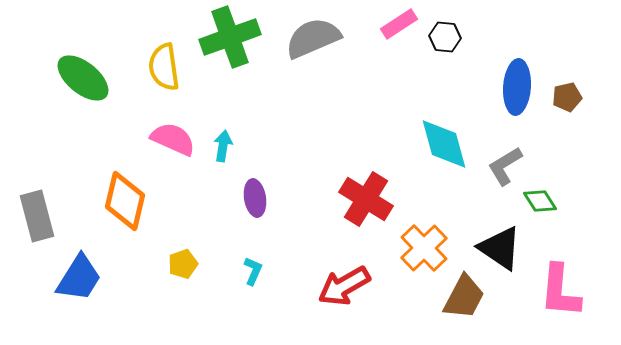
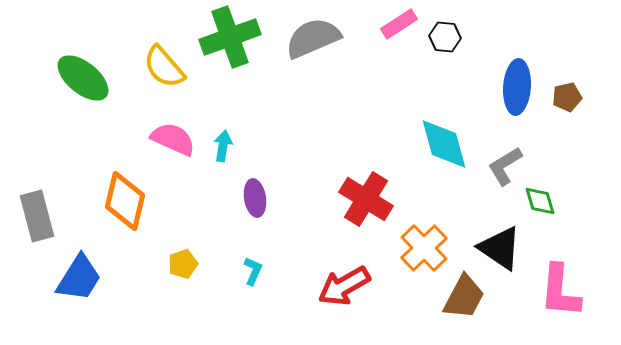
yellow semicircle: rotated 33 degrees counterclockwise
green diamond: rotated 16 degrees clockwise
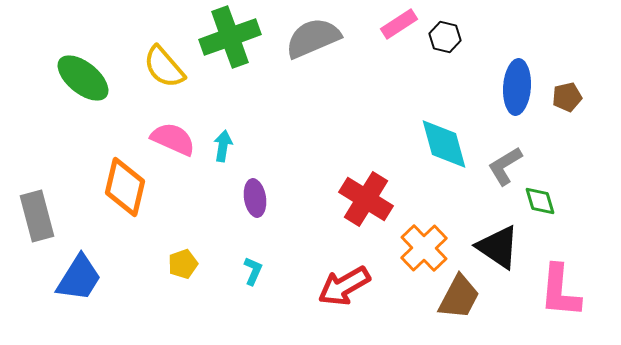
black hexagon: rotated 8 degrees clockwise
orange diamond: moved 14 px up
black triangle: moved 2 px left, 1 px up
brown trapezoid: moved 5 px left
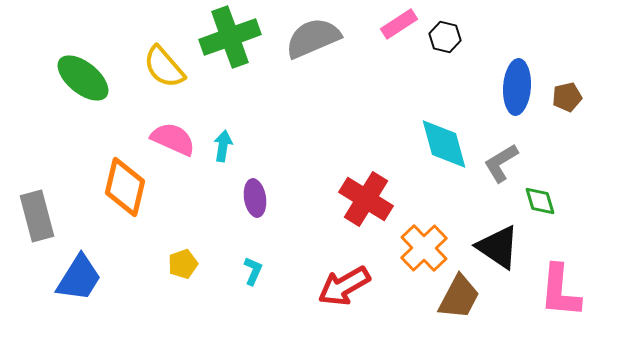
gray L-shape: moved 4 px left, 3 px up
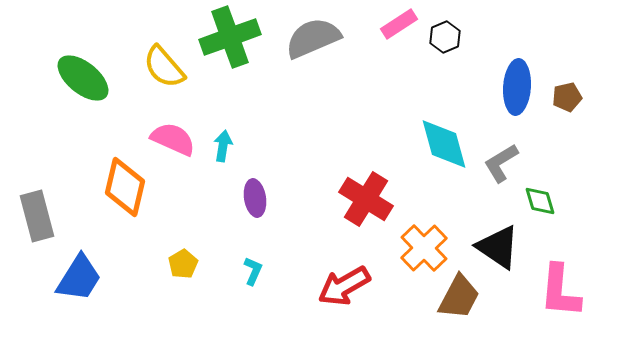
black hexagon: rotated 24 degrees clockwise
yellow pentagon: rotated 12 degrees counterclockwise
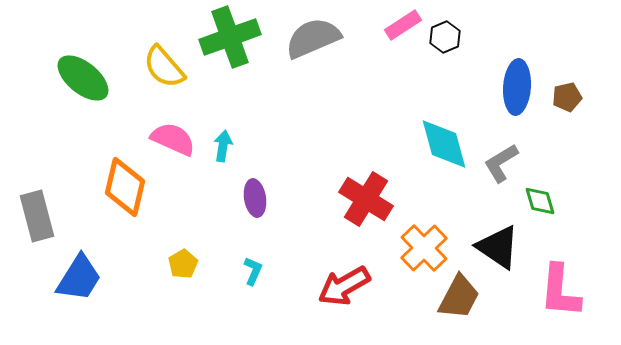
pink rectangle: moved 4 px right, 1 px down
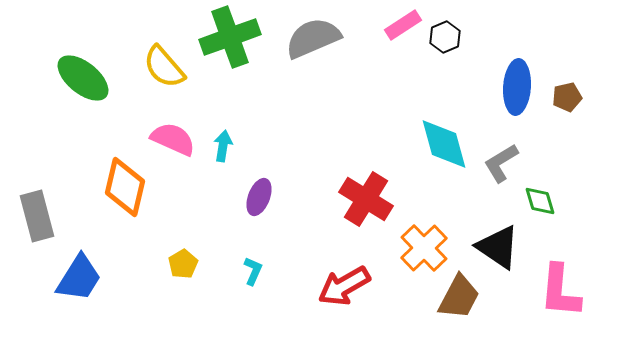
purple ellipse: moved 4 px right, 1 px up; rotated 30 degrees clockwise
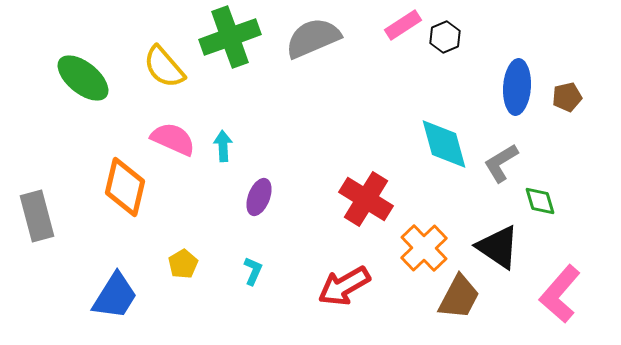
cyan arrow: rotated 12 degrees counterclockwise
blue trapezoid: moved 36 px right, 18 px down
pink L-shape: moved 3 px down; rotated 36 degrees clockwise
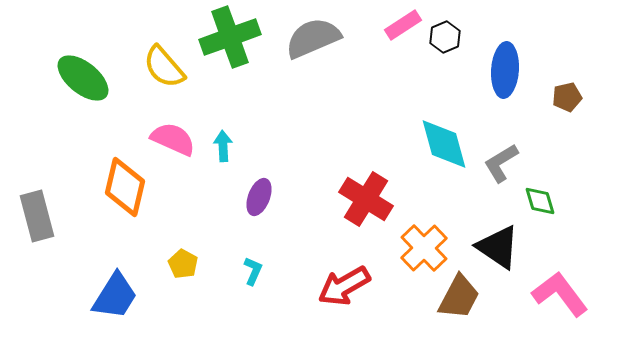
blue ellipse: moved 12 px left, 17 px up
yellow pentagon: rotated 12 degrees counterclockwise
pink L-shape: rotated 102 degrees clockwise
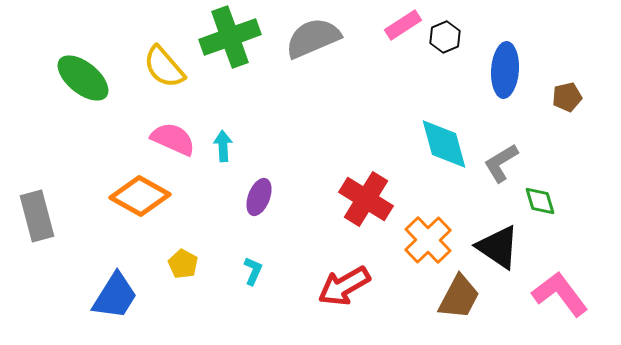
orange diamond: moved 15 px right, 9 px down; rotated 74 degrees counterclockwise
orange cross: moved 4 px right, 8 px up
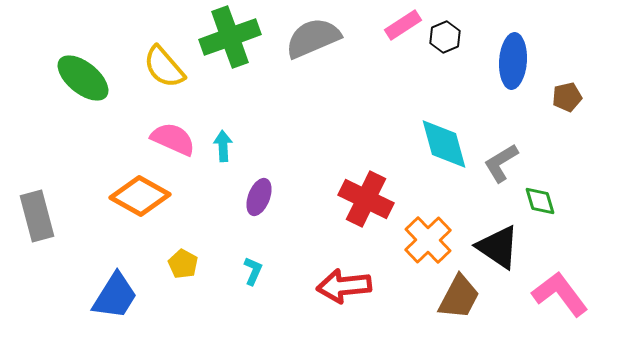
blue ellipse: moved 8 px right, 9 px up
red cross: rotated 6 degrees counterclockwise
red arrow: rotated 24 degrees clockwise
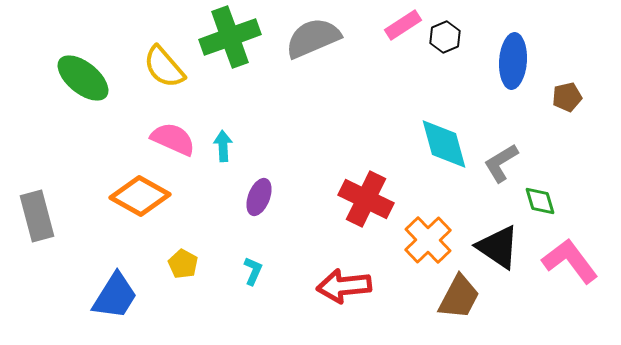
pink L-shape: moved 10 px right, 33 px up
